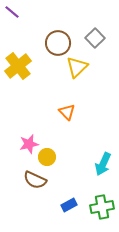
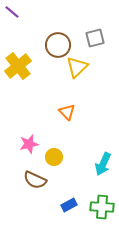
gray square: rotated 30 degrees clockwise
brown circle: moved 2 px down
yellow circle: moved 7 px right
green cross: rotated 15 degrees clockwise
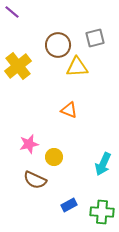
yellow triangle: rotated 40 degrees clockwise
orange triangle: moved 2 px right, 2 px up; rotated 24 degrees counterclockwise
green cross: moved 5 px down
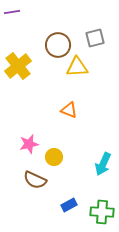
purple line: rotated 49 degrees counterclockwise
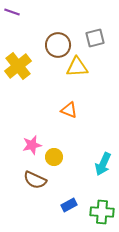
purple line: rotated 28 degrees clockwise
pink star: moved 3 px right, 1 px down
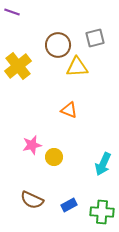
brown semicircle: moved 3 px left, 20 px down
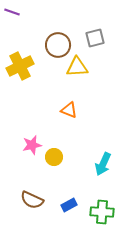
yellow cross: moved 2 px right; rotated 12 degrees clockwise
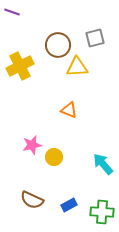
cyan arrow: rotated 115 degrees clockwise
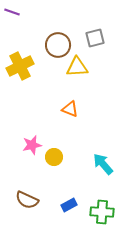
orange triangle: moved 1 px right, 1 px up
brown semicircle: moved 5 px left
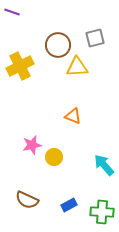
orange triangle: moved 3 px right, 7 px down
cyan arrow: moved 1 px right, 1 px down
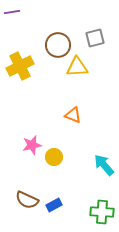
purple line: rotated 28 degrees counterclockwise
orange triangle: moved 1 px up
blue rectangle: moved 15 px left
